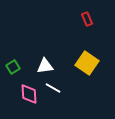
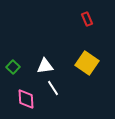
green square: rotated 16 degrees counterclockwise
white line: rotated 28 degrees clockwise
pink diamond: moved 3 px left, 5 px down
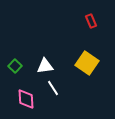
red rectangle: moved 4 px right, 2 px down
green square: moved 2 px right, 1 px up
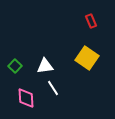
yellow square: moved 5 px up
pink diamond: moved 1 px up
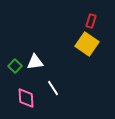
red rectangle: rotated 40 degrees clockwise
yellow square: moved 14 px up
white triangle: moved 10 px left, 4 px up
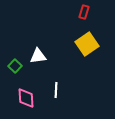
red rectangle: moved 7 px left, 9 px up
yellow square: rotated 20 degrees clockwise
white triangle: moved 3 px right, 6 px up
white line: moved 3 px right, 2 px down; rotated 35 degrees clockwise
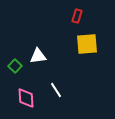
red rectangle: moved 7 px left, 4 px down
yellow square: rotated 30 degrees clockwise
white line: rotated 35 degrees counterclockwise
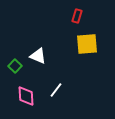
white triangle: rotated 30 degrees clockwise
white line: rotated 70 degrees clockwise
pink diamond: moved 2 px up
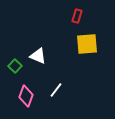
pink diamond: rotated 25 degrees clockwise
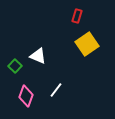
yellow square: rotated 30 degrees counterclockwise
